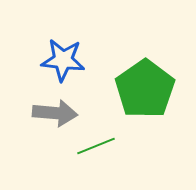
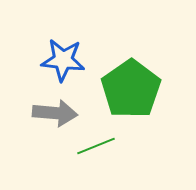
green pentagon: moved 14 px left
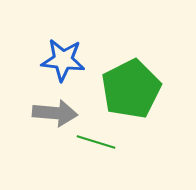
green pentagon: rotated 8 degrees clockwise
green line: moved 4 px up; rotated 39 degrees clockwise
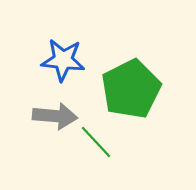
gray arrow: moved 3 px down
green line: rotated 30 degrees clockwise
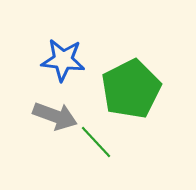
gray arrow: rotated 15 degrees clockwise
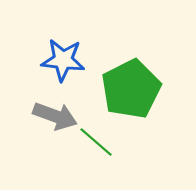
green line: rotated 6 degrees counterclockwise
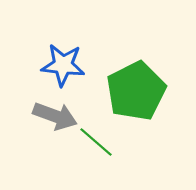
blue star: moved 5 px down
green pentagon: moved 5 px right, 2 px down
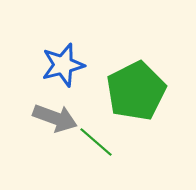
blue star: rotated 21 degrees counterclockwise
gray arrow: moved 2 px down
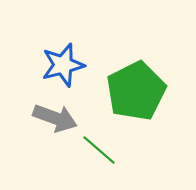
green line: moved 3 px right, 8 px down
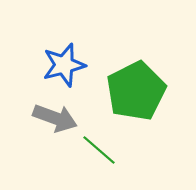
blue star: moved 1 px right
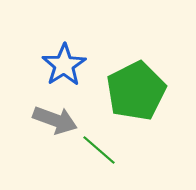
blue star: rotated 18 degrees counterclockwise
gray arrow: moved 2 px down
